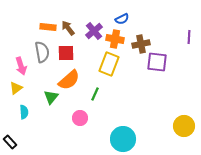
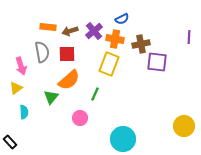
brown arrow: moved 2 px right, 3 px down; rotated 70 degrees counterclockwise
red square: moved 1 px right, 1 px down
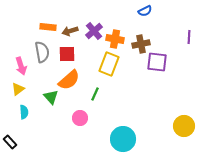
blue semicircle: moved 23 px right, 8 px up
yellow triangle: moved 2 px right, 1 px down
green triangle: rotated 21 degrees counterclockwise
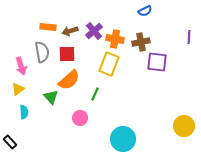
brown cross: moved 2 px up
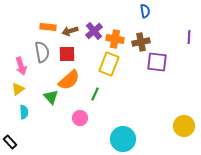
blue semicircle: rotated 72 degrees counterclockwise
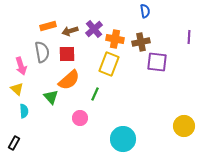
orange rectangle: moved 1 px up; rotated 21 degrees counterclockwise
purple cross: moved 2 px up
yellow triangle: moved 1 px left; rotated 40 degrees counterclockwise
cyan semicircle: moved 1 px up
black rectangle: moved 4 px right, 1 px down; rotated 72 degrees clockwise
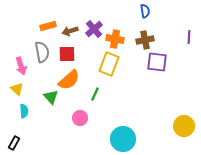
brown cross: moved 4 px right, 2 px up
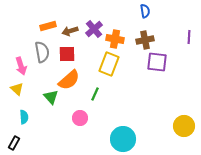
cyan semicircle: moved 6 px down
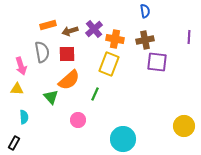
orange rectangle: moved 1 px up
yellow triangle: rotated 40 degrees counterclockwise
pink circle: moved 2 px left, 2 px down
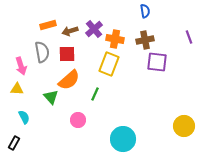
purple line: rotated 24 degrees counterclockwise
cyan semicircle: rotated 24 degrees counterclockwise
